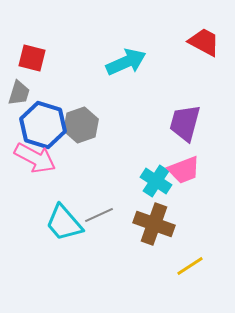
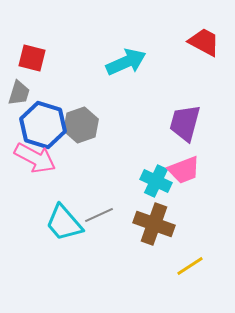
cyan cross: rotated 8 degrees counterclockwise
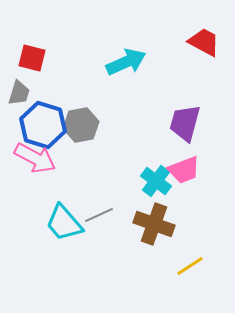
gray hexagon: rotated 8 degrees clockwise
cyan cross: rotated 12 degrees clockwise
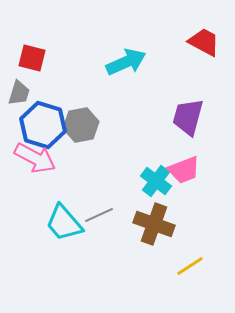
purple trapezoid: moved 3 px right, 6 px up
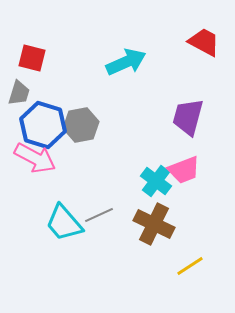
brown cross: rotated 6 degrees clockwise
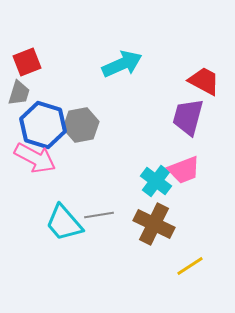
red trapezoid: moved 39 px down
red square: moved 5 px left, 4 px down; rotated 36 degrees counterclockwise
cyan arrow: moved 4 px left, 2 px down
gray line: rotated 16 degrees clockwise
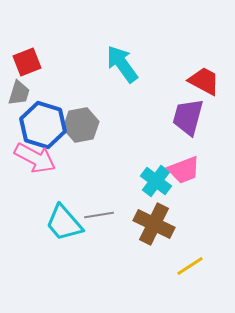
cyan arrow: rotated 102 degrees counterclockwise
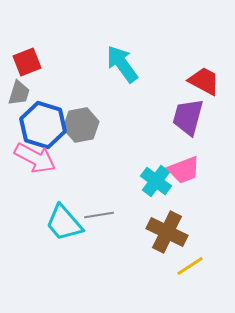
brown cross: moved 13 px right, 8 px down
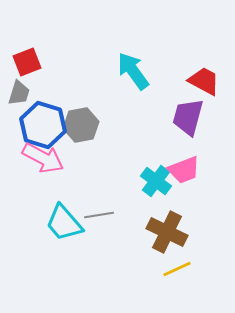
cyan arrow: moved 11 px right, 7 px down
pink arrow: moved 8 px right
yellow line: moved 13 px left, 3 px down; rotated 8 degrees clockwise
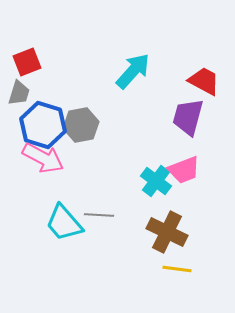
cyan arrow: rotated 78 degrees clockwise
gray line: rotated 12 degrees clockwise
yellow line: rotated 32 degrees clockwise
